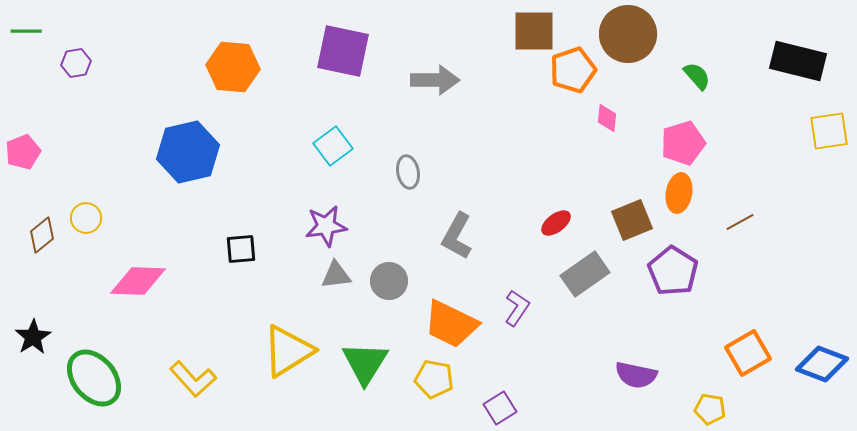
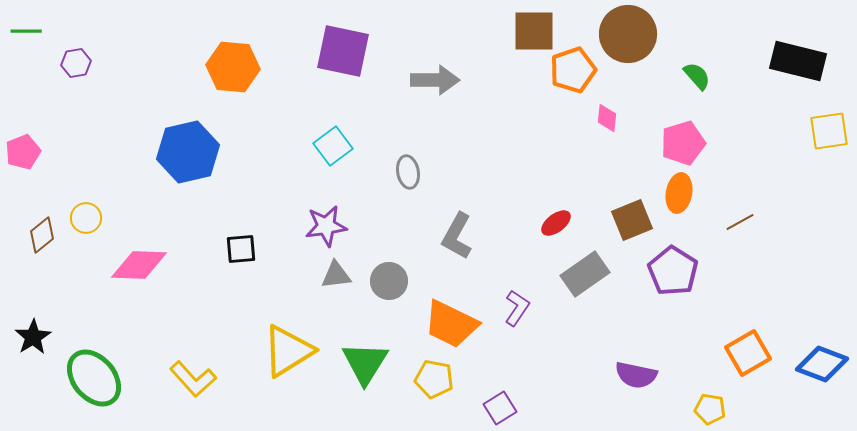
pink diamond at (138, 281): moved 1 px right, 16 px up
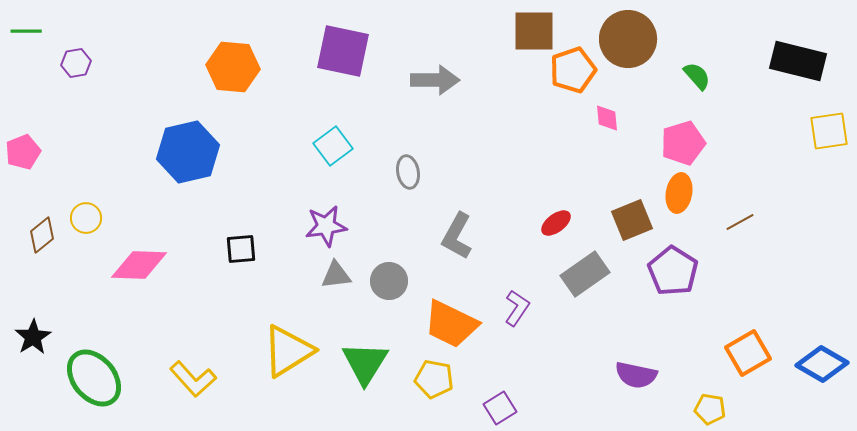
brown circle at (628, 34): moved 5 px down
pink diamond at (607, 118): rotated 12 degrees counterclockwise
blue diamond at (822, 364): rotated 9 degrees clockwise
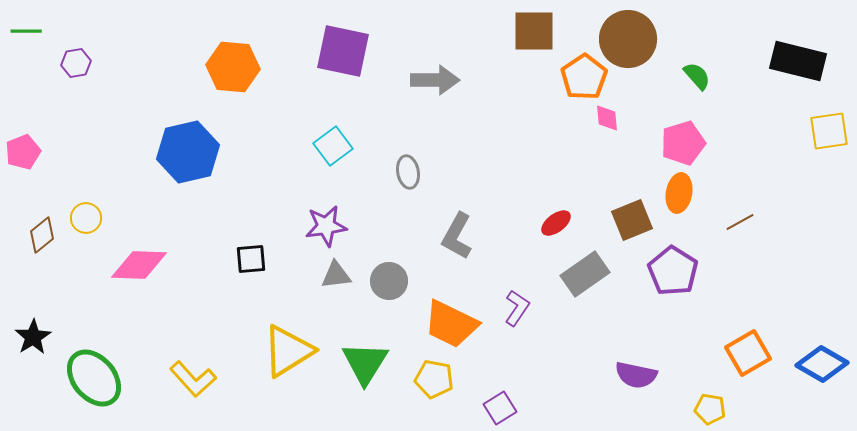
orange pentagon at (573, 70): moved 11 px right, 7 px down; rotated 15 degrees counterclockwise
black square at (241, 249): moved 10 px right, 10 px down
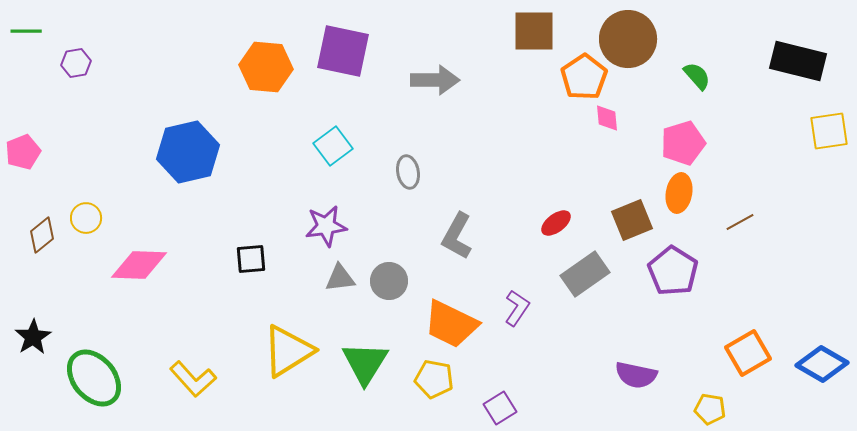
orange hexagon at (233, 67): moved 33 px right
gray triangle at (336, 275): moved 4 px right, 3 px down
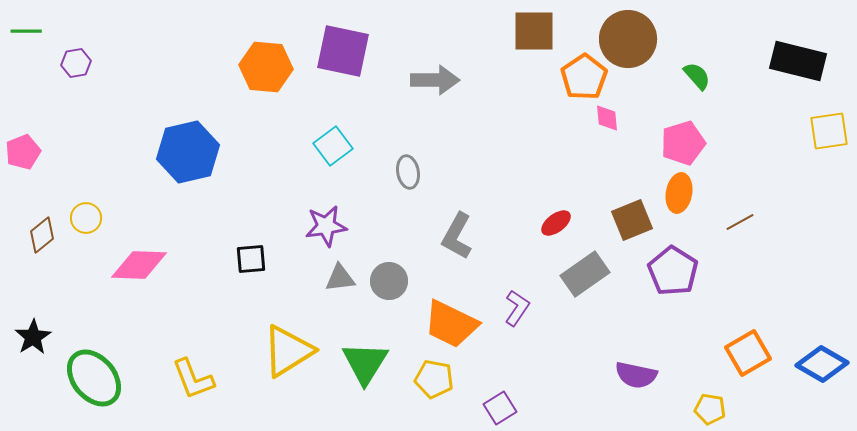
yellow L-shape at (193, 379): rotated 21 degrees clockwise
